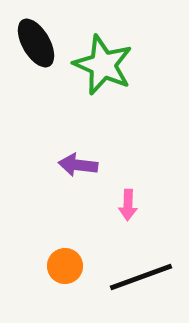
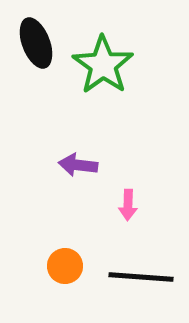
black ellipse: rotated 9 degrees clockwise
green star: rotated 12 degrees clockwise
black line: rotated 24 degrees clockwise
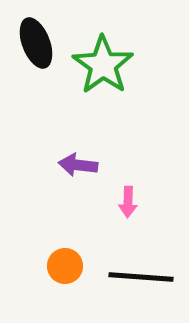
pink arrow: moved 3 px up
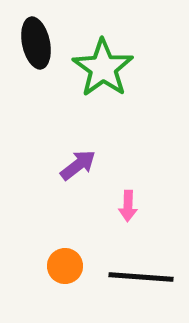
black ellipse: rotated 9 degrees clockwise
green star: moved 3 px down
purple arrow: rotated 135 degrees clockwise
pink arrow: moved 4 px down
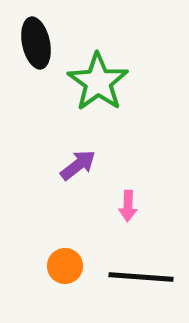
green star: moved 5 px left, 14 px down
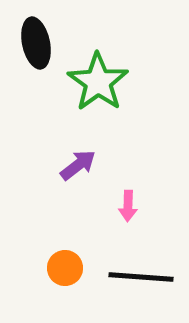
orange circle: moved 2 px down
